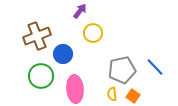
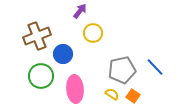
yellow semicircle: rotated 128 degrees clockwise
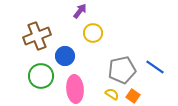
blue circle: moved 2 px right, 2 px down
blue line: rotated 12 degrees counterclockwise
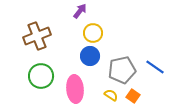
blue circle: moved 25 px right
yellow semicircle: moved 1 px left, 1 px down
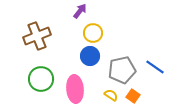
green circle: moved 3 px down
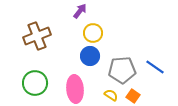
gray pentagon: rotated 8 degrees clockwise
green circle: moved 6 px left, 4 px down
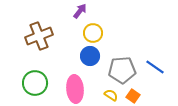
brown cross: moved 2 px right
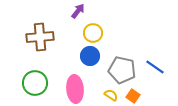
purple arrow: moved 2 px left
brown cross: moved 1 px right, 1 px down; rotated 16 degrees clockwise
gray pentagon: rotated 16 degrees clockwise
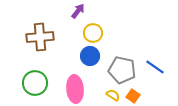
yellow semicircle: moved 2 px right
